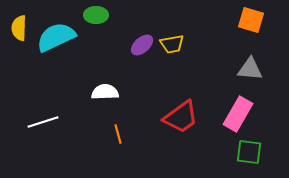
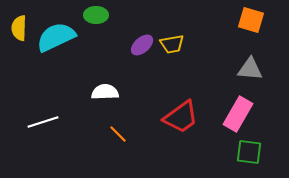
orange line: rotated 30 degrees counterclockwise
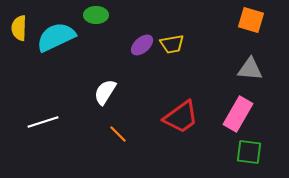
white semicircle: rotated 56 degrees counterclockwise
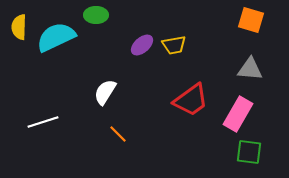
yellow semicircle: moved 1 px up
yellow trapezoid: moved 2 px right, 1 px down
red trapezoid: moved 10 px right, 17 px up
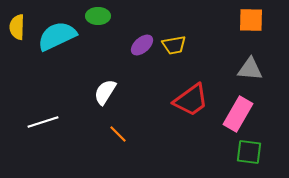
green ellipse: moved 2 px right, 1 px down
orange square: rotated 16 degrees counterclockwise
yellow semicircle: moved 2 px left
cyan semicircle: moved 1 px right, 1 px up
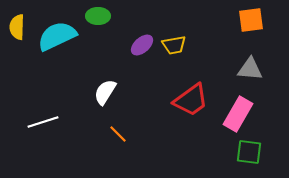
orange square: rotated 8 degrees counterclockwise
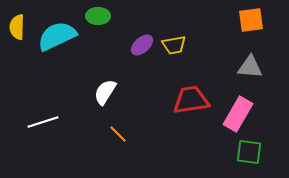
gray triangle: moved 2 px up
red trapezoid: rotated 153 degrees counterclockwise
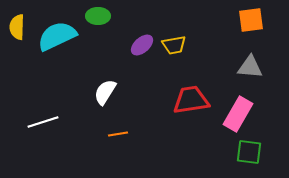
orange line: rotated 54 degrees counterclockwise
